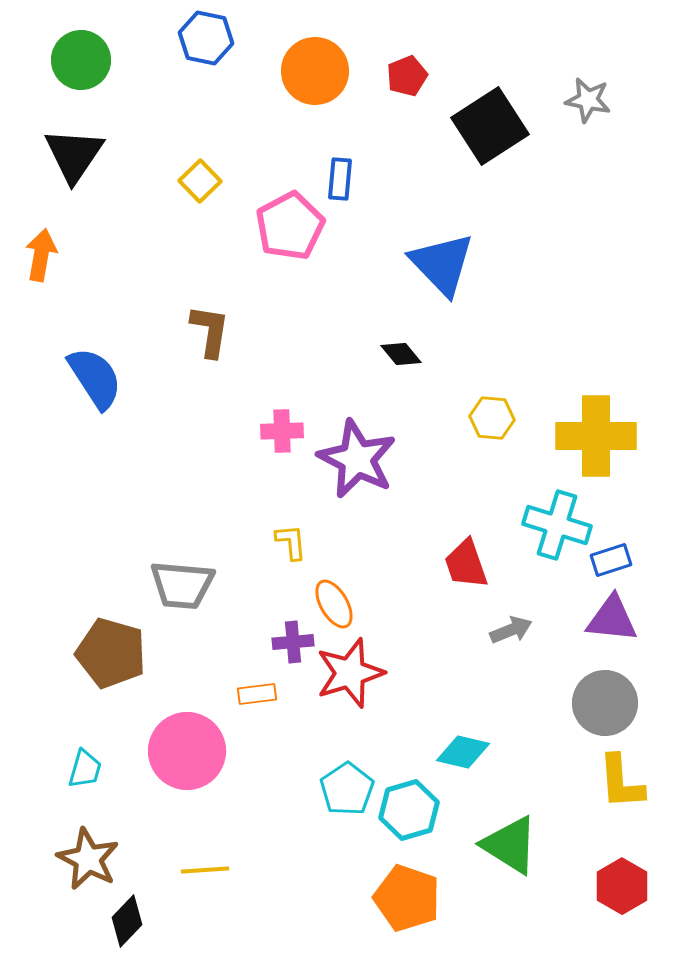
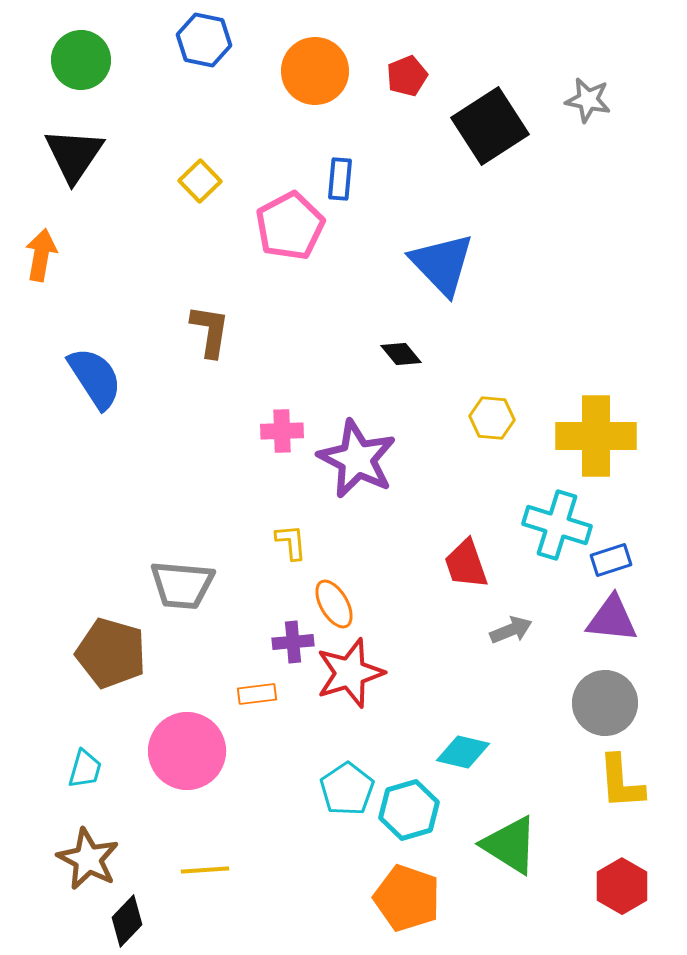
blue hexagon at (206, 38): moved 2 px left, 2 px down
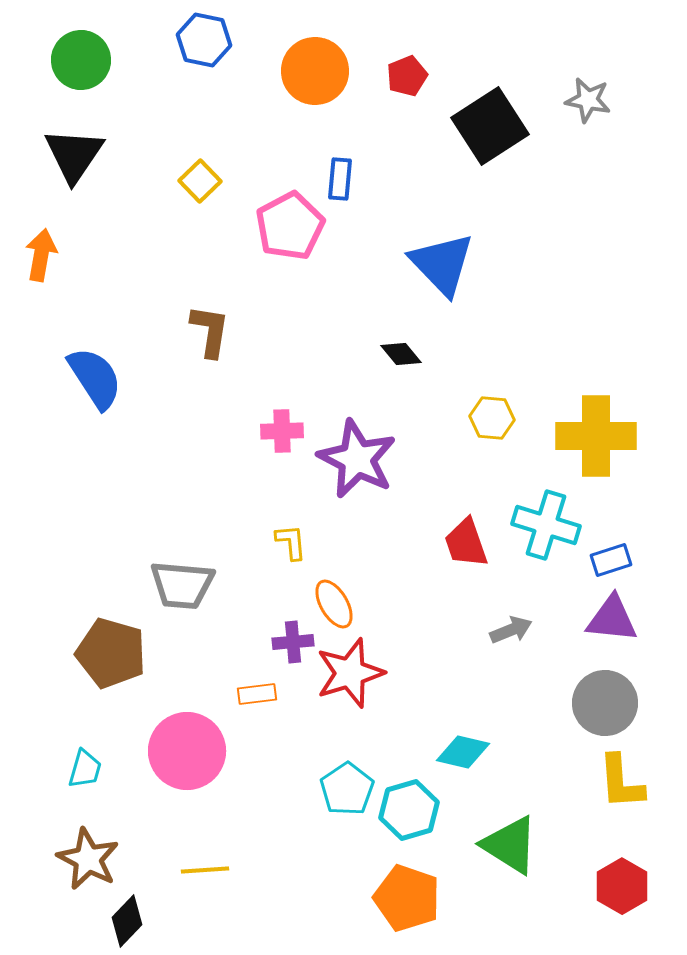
cyan cross at (557, 525): moved 11 px left
red trapezoid at (466, 564): moved 21 px up
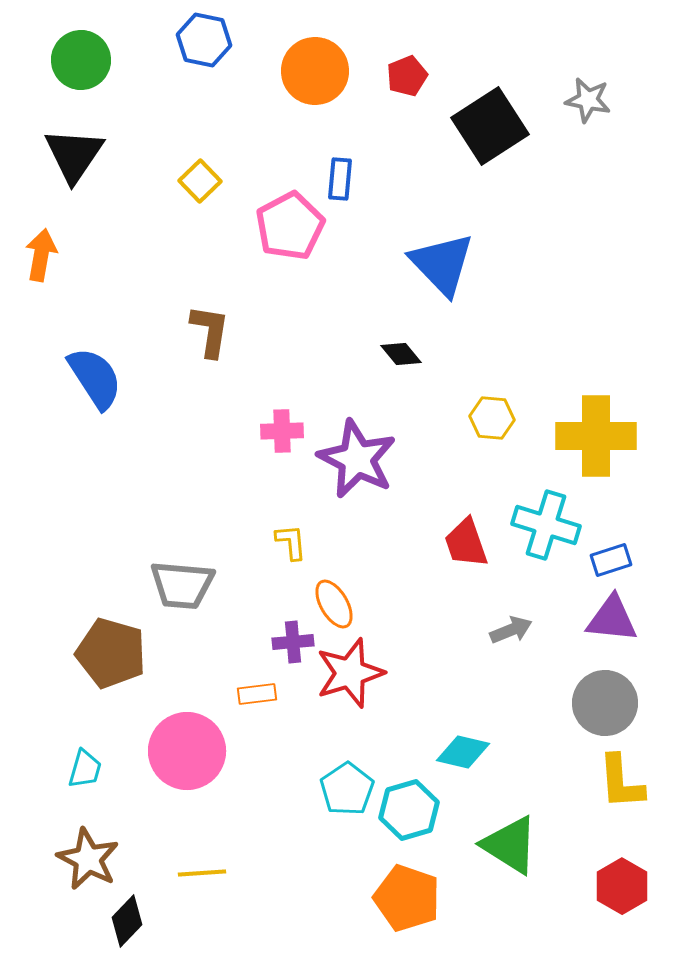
yellow line at (205, 870): moved 3 px left, 3 px down
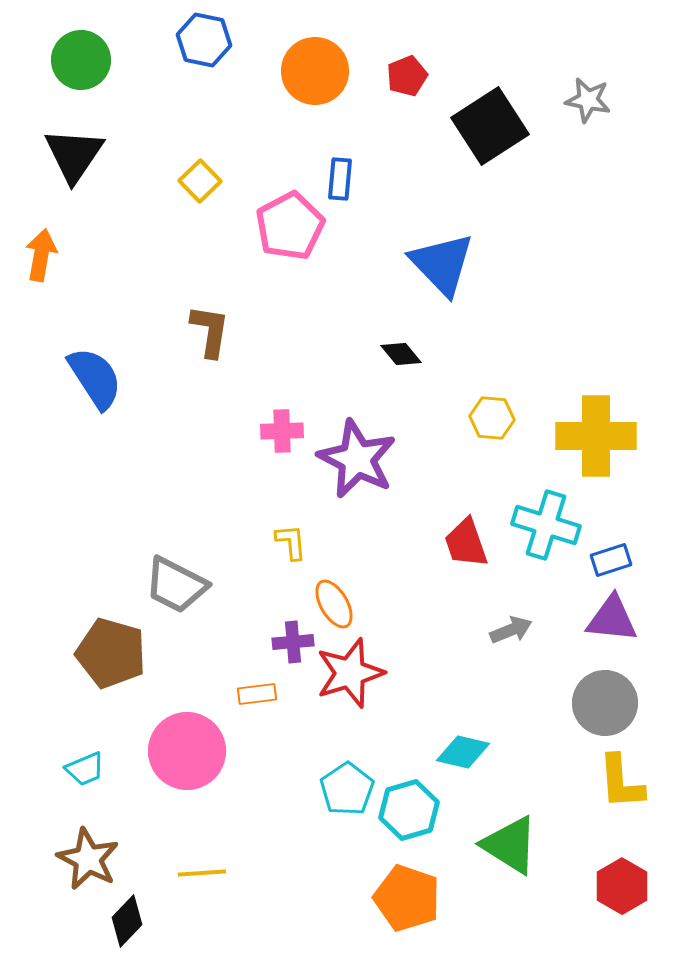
gray trapezoid at (182, 585): moved 6 px left; rotated 22 degrees clockwise
cyan trapezoid at (85, 769): rotated 51 degrees clockwise
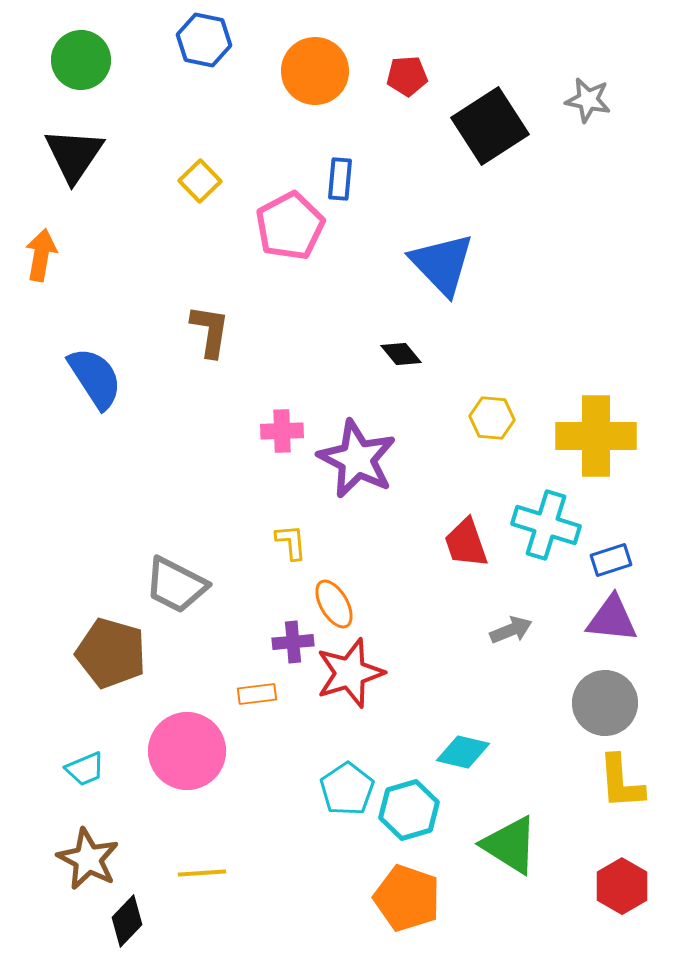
red pentagon at (407, 76): rotated 18 degrees clockwise
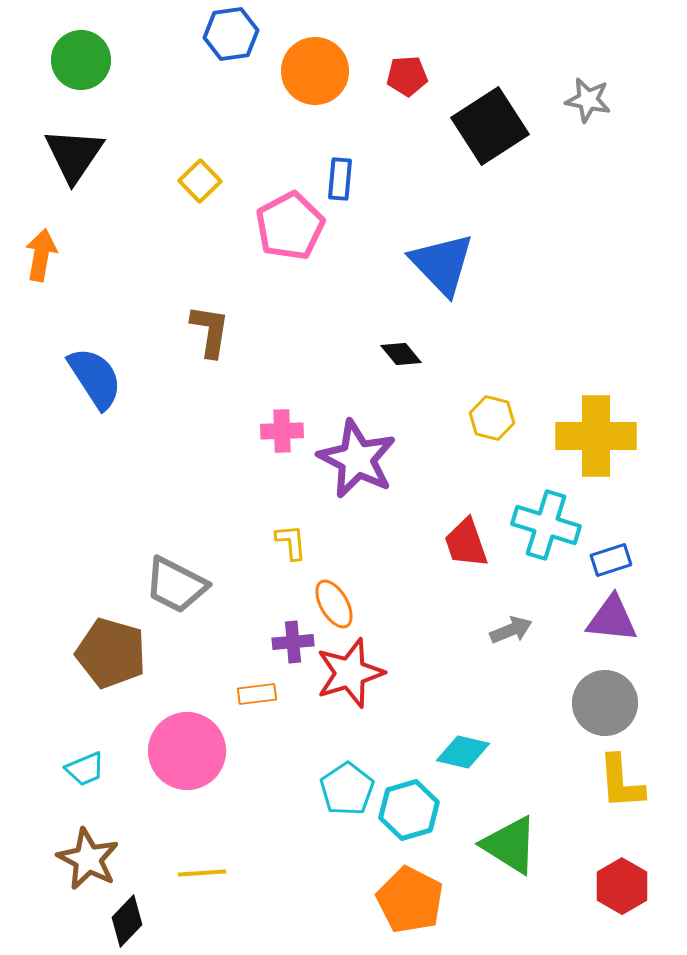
blue hexagon at (204, 40): moved 27 px right, 6 px up; rotated 20 degrees counterclockwise
yellow hexagon at (492, 418): rotated 9 degrees clockwise
orange pentagon at (407, 898): moved 3 px right, 2 px down; rotated 8 degrees clockwise
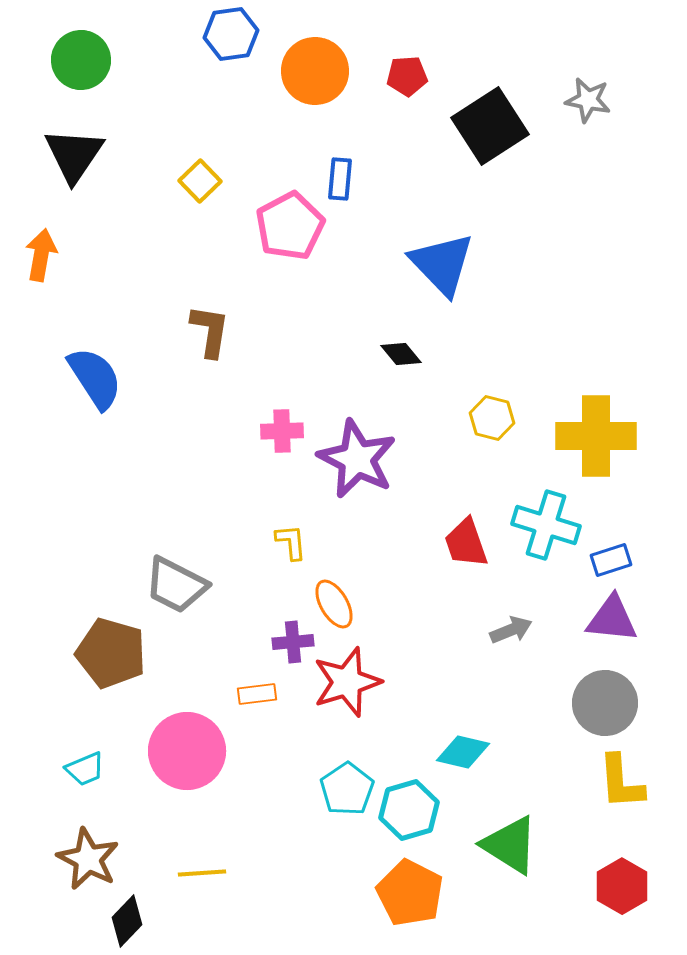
red star at (350, 673): moved 3 px left, 9 px down
orange pentagon at (410, 900): moved 7 px up
